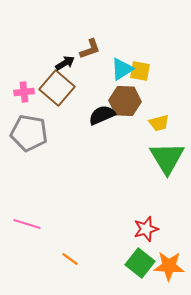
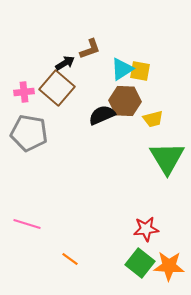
yellow trapezoid: moved 6 px left, 4 px up
red star: rotated 10 degrees clockwise
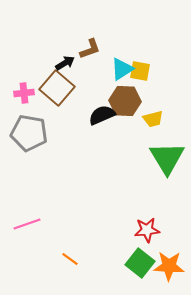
pink cross: moved 1 px down
pink line: rotated 36 degrees counterclockwise
red star: moved 1 px right, 1 px down
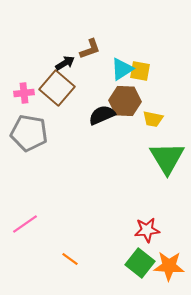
yellow trapezoid: rotated 25 degrees clockwise
pink line: moved 2 px left; rotated 16 degrees counterclockwise
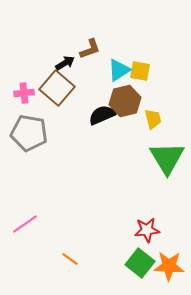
cyan triangle: moved 3 px left, 1 px down
brown hexagon: rotated 16 degrees counterclockwise
yellow trapezoid: rotated 115 degrees counterclockwise
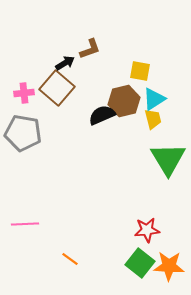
cyan triangle: moved 35 px right, 29 px down
brown hexagon: moved 1 px left
gray pentagon: moved 6 px left
green triangle: moved 1 px right, 1 px down
pink line: rotated 32 degrees clockwise
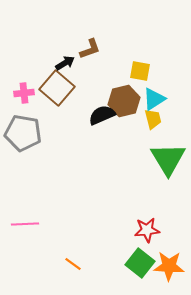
orange line: moved 3 px right, 5 px down
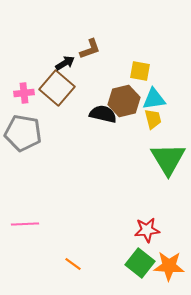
cyan triangle: rotated 25 degrees clockwise
black semicircle: moved 1 px right, 1 px up; rotated 36 degrees clockwise
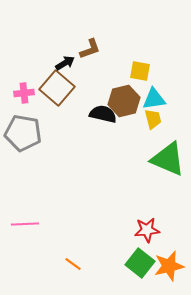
green triangle: rotated 36 degrees counterclockwise
orange star: rotated 16 degrees counterclockwise
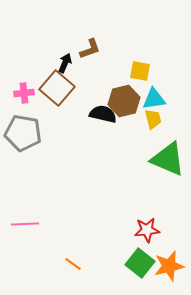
black arrow: rotated 36 degrees counterclockwise
